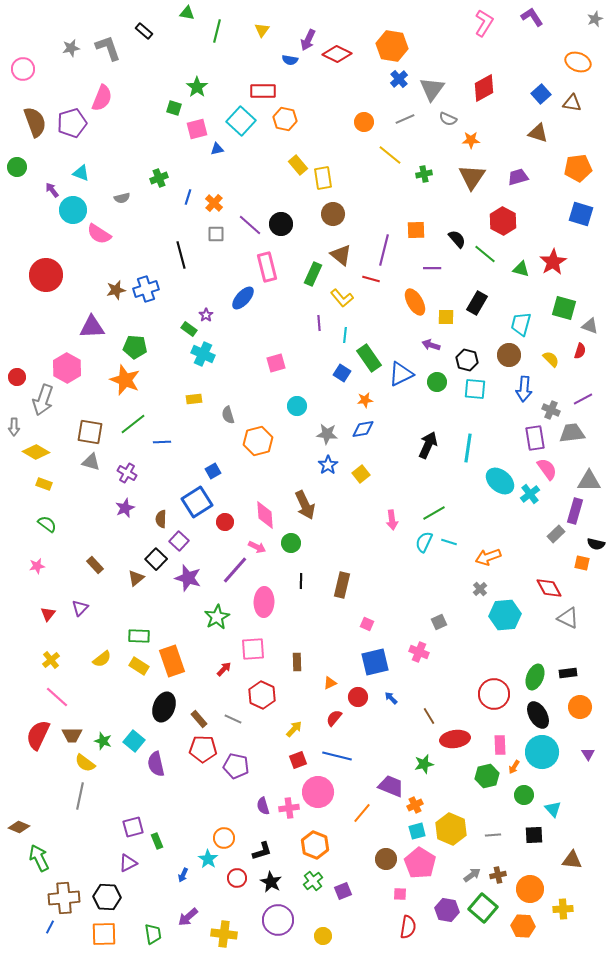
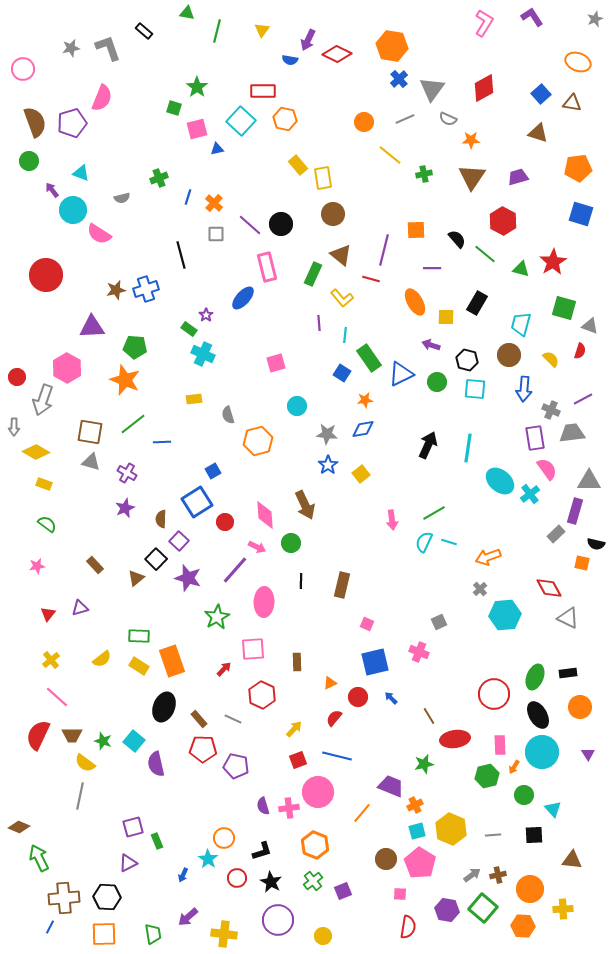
green circle at (17, 167): moved 12 px right, 6 px up
purple triangle at (80, 608): rotated 30 degrees clockwise
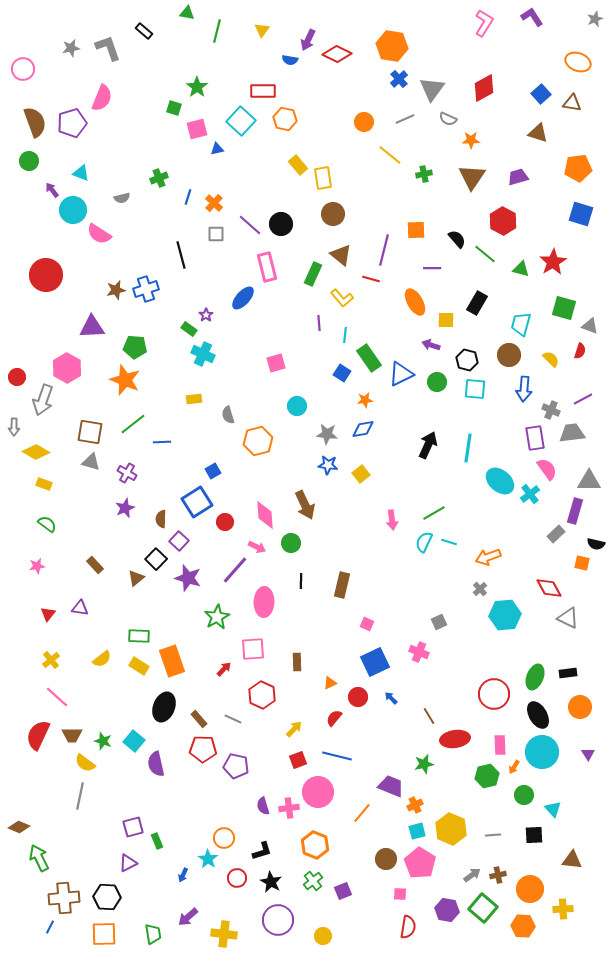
yellow square at (446, 317): moved 3 px down
blue star at (328, 465): rotated 30 degrees counterclockwise
purple triangle at (80, 608): rotated 24 degrees clockwise
blue square at (375, 662): rotated 12 degrees counterclockwise
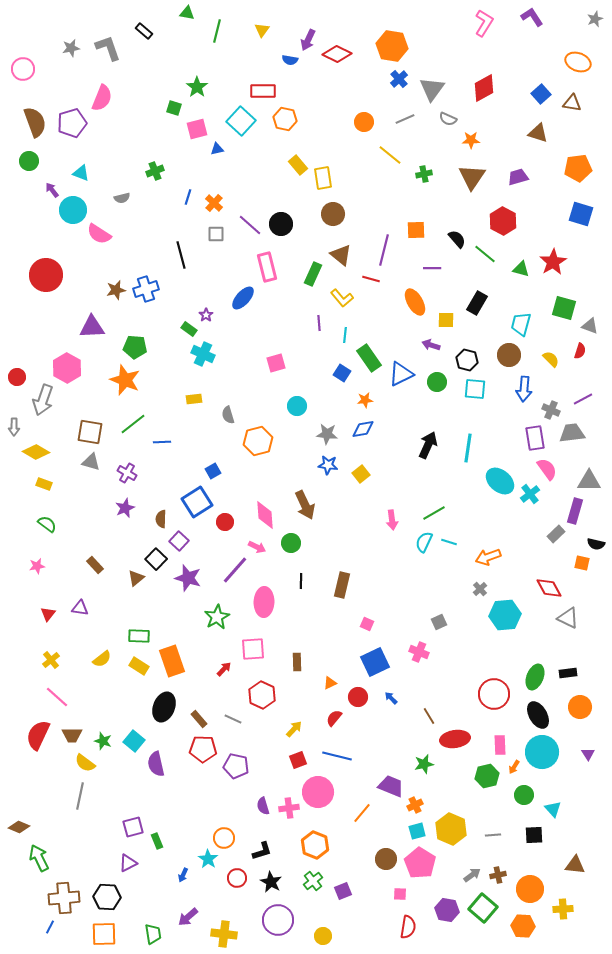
green cross at (159, 178): moved 4 px left, 7 px up
brown triangle at (572, 860): moved 3 px right, 5 px down
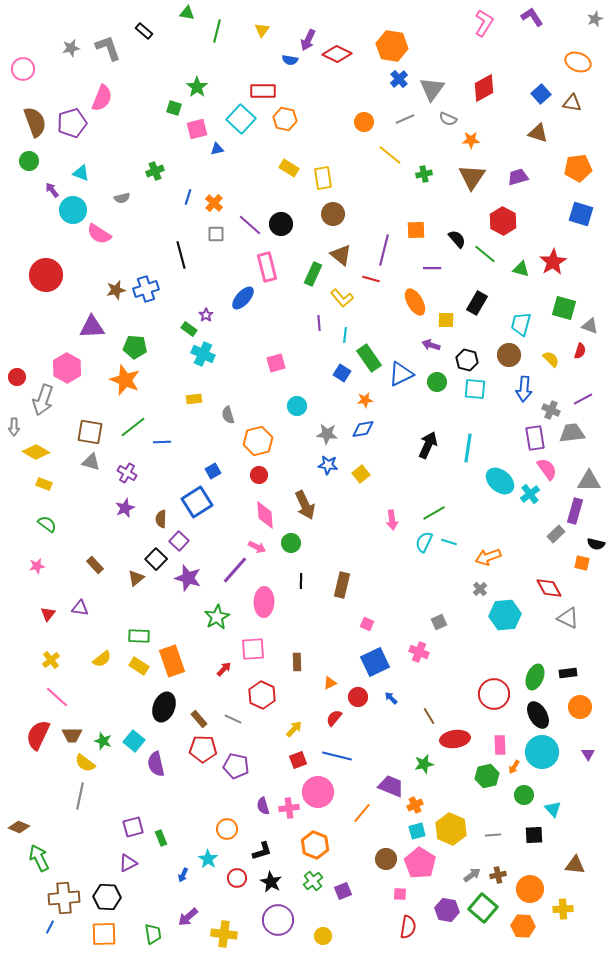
cyan square at (241, 121): moved 2 px up
yellow rectangle at (298, 165): moved 9 px left, 3 px down; rotated 18 degrees counterclockwise
green line at (133, 424): moved 3 px down
red circle at (225, 522): moved 34 px right, 47 px up
orange circle at (224, 838): moved 3 px right, 9 px up
green rectangle at (157, 841): moved 4 px right, 3 px up
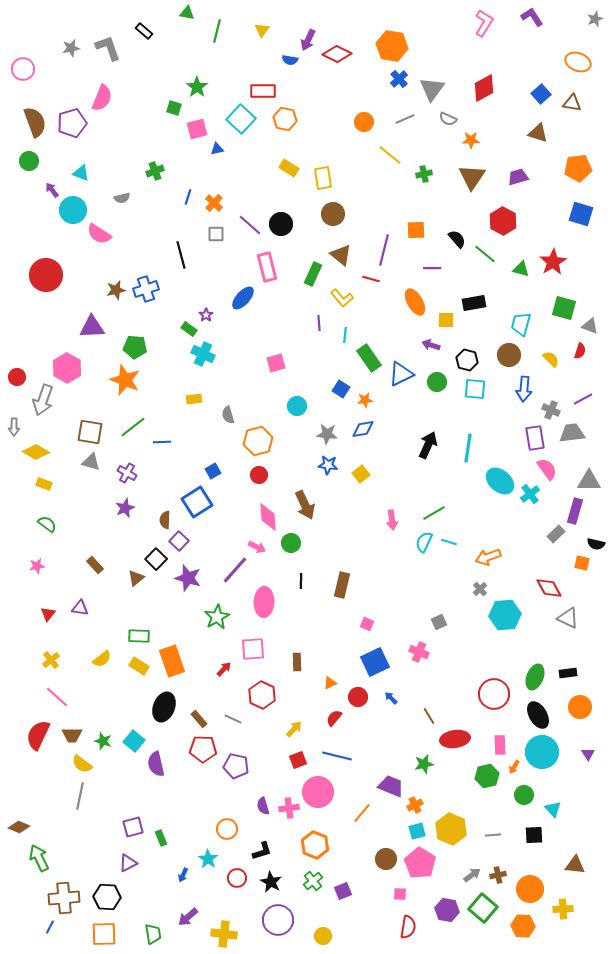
black rectangle at (477, 303): moved 3 px left; rotated 50 degrees clockwise
blue square at (342, 373): moved 1 px left, 16 px down
pink diamond at (265, 515): moved 3 px right, 2 px down
brown semicircle at (161, 519): moved 4 px right, 1 px down
yellow semicircle at (85, 763): moved 3 px left, 1 px down
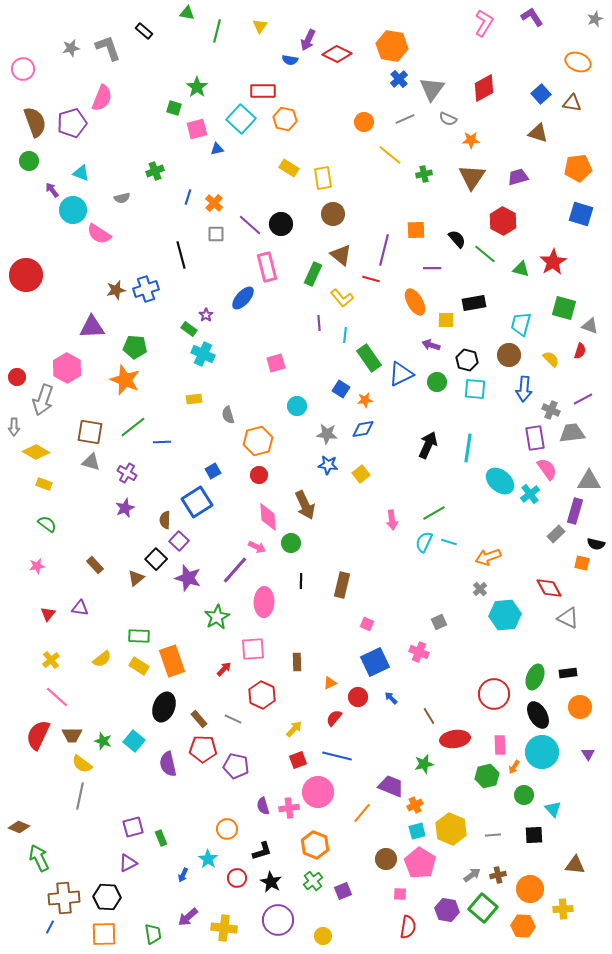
yellow triangle at (262, 30): moved 2 px left, 4 px up
red circle at (46, 275): moved 20 px left
purple semicircle at (156, 764): moved 12 px right
yellow cross at (224, 934): moved 6 px up
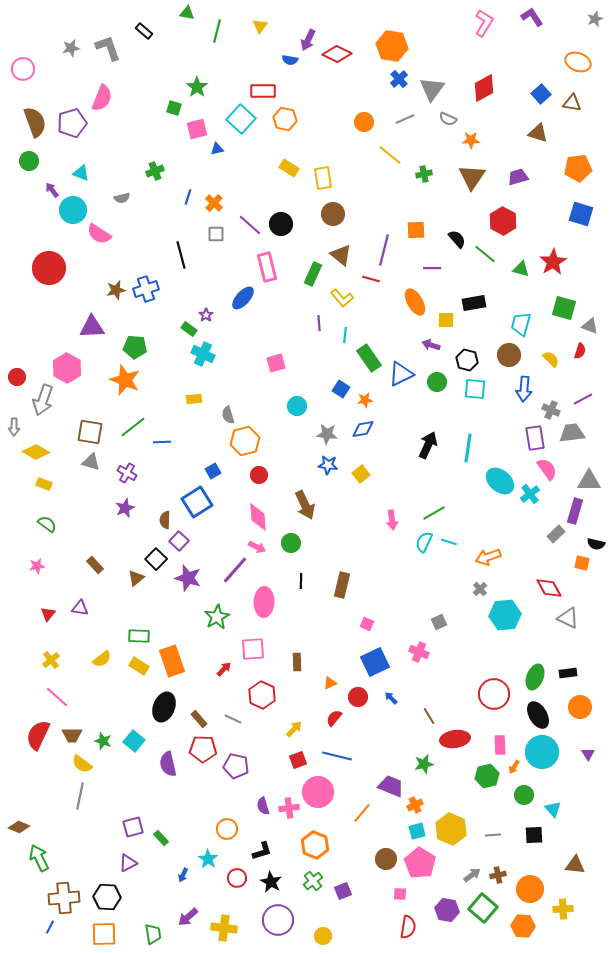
red circle at (26, 275): moved 23 px right, 7 px up
orange hexagon at (258, 441): moved 13 px left
pink diamond at (268, 517): moved 10 px left
green rectangle at (161, 838): rotated 21 degrees counterclockwise
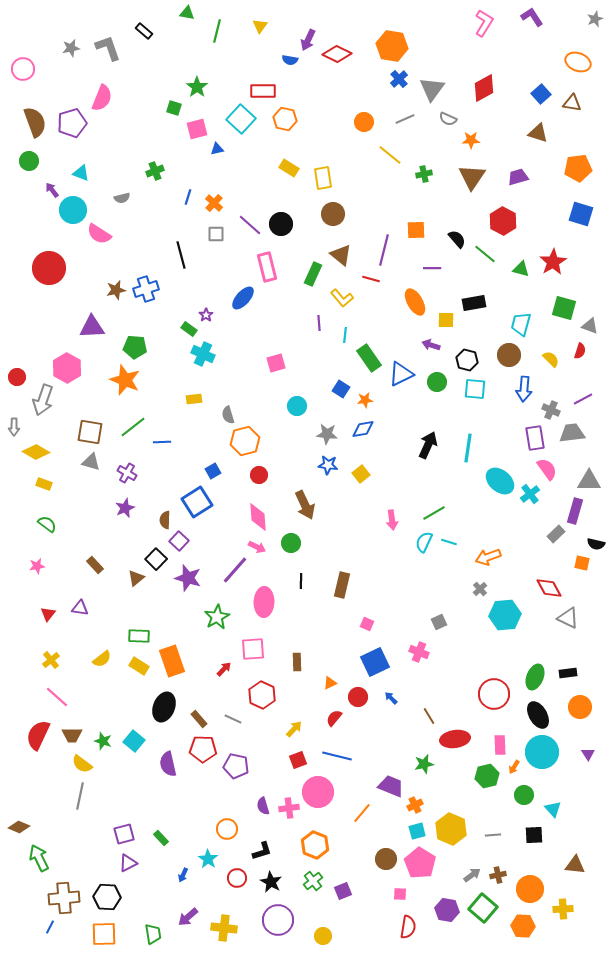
purple square at (133, 827): moved 9 px left, 7 px down
